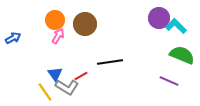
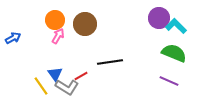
green semicircle: moved 8 px left, 2 px up
yellow line: moved 4 px left, 6 px up
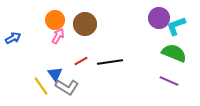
cyan L-shape: rotated 65 degrees counterclockwise
red line: moved 15 px up
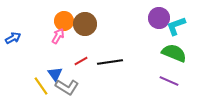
orange circle: moved 9 px right, 1 px down
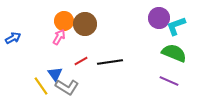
pink arrow: moved 1 px right, 1 px down
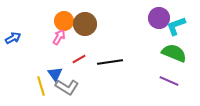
red line: moved 2 px left, 2 px up
yellow line: rotated 18 degrees clockwise
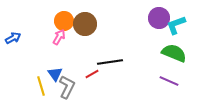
cyan L-shape: moved 1 px up
red line: moved 13 px right, 15 px down
gray L-shape: rotated 95 degrees counterclockwise
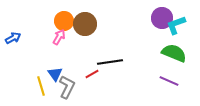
purple circle: moved 3 px right
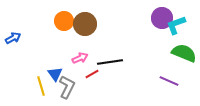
pink arrow: moved 21 px right, 21 px down; rotated 35 degrees clockwise
green semicircle: moved 10 px right
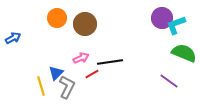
orange circle: moved 7 px left, 3 px up
pink arrow: moved 1 px right
blue triangle: moved 1 px right, 1 px up; rotated 21 degrees clockwise
purple line: rotated 12 degrees clockwise
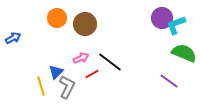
black line: rotated 45 degrees clockwise
blue triangle: moved 1 px up
